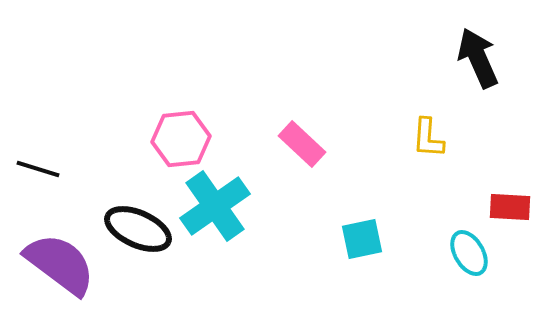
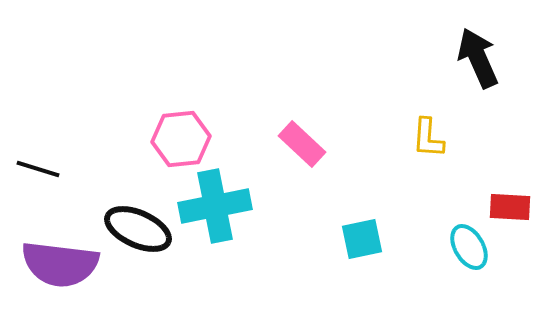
cyan cross: rotated 24 degrees clockwise
cyan ellipse: moved 6 px up
purple semicircle: rotated 150 degrees clockwise
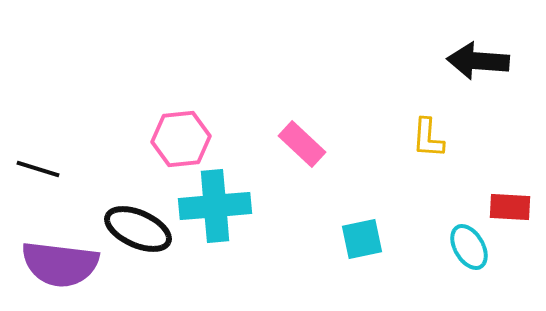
black arrow: moved 3 px down; rotated 62 degrees counterclockwise
cyan cross: rotated 6 degrees clockwise
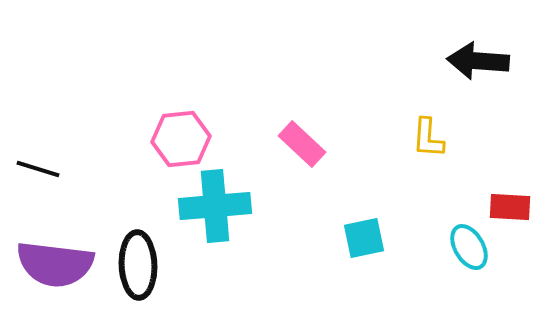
black ellipse: moved 36 px down; rotated 64 degrees clockwise
cyan square: moved 2 px right, 1 px up
purple semicircle: moved 5 px left
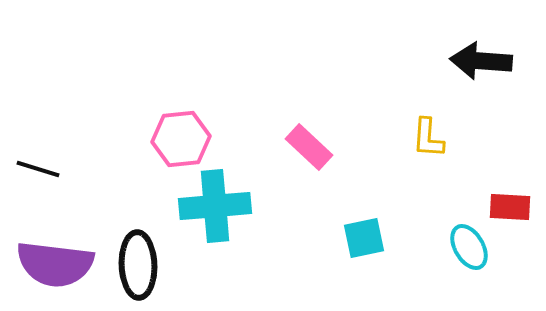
black arrow: moved 3 px right
pink rectangle: moved 7 px right, 3 px down
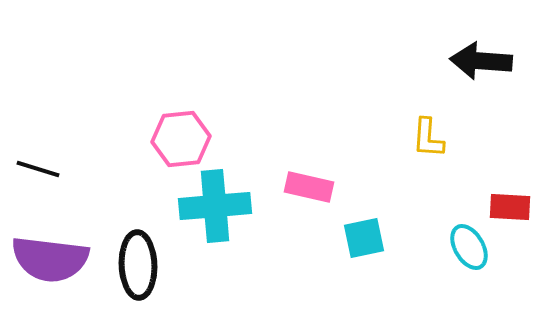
pink rectangle: moved 40 px down; rotated 30 degrees counterclockwise
purple semicircle: moved 5 px left, 5 px up
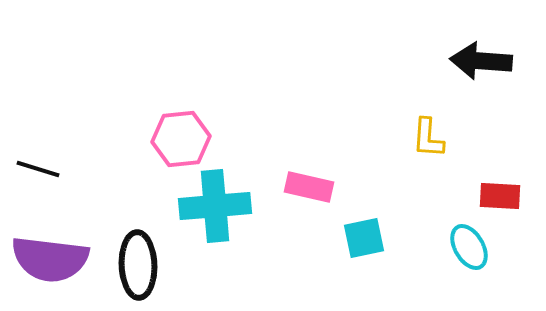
red rectangle: moved 10 px left, 11 px up
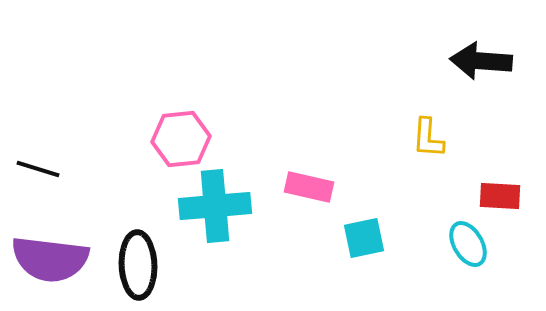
cyan ellipse: moved 1 px left, 3 px up
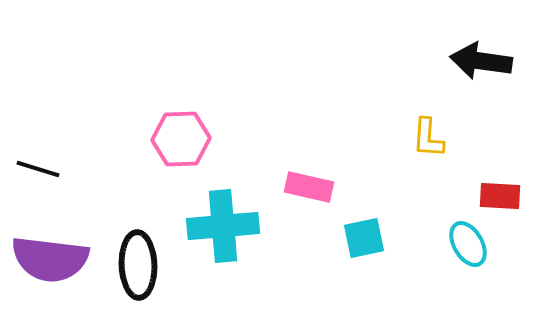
black arrow: rotated 4 degrees clockwise
pink hexagon: rotated 4 degrees clockwise
cyan cross: moved 8 px right, 20 px down
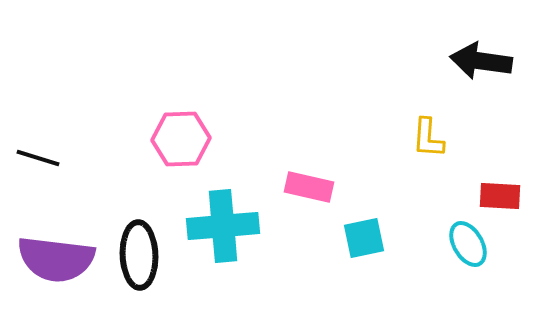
black line: moved 11 px up
purple semicircle: moved 6 px right
black ellipse: moved 1 px right, 10 px up
